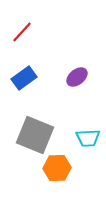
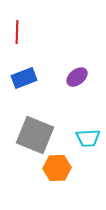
red line: moved 5 px left; rotated 40 degrees counterclockwise
blue rectangle: rotated 15 degrees clockwise
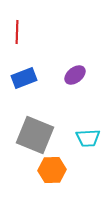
purple ellipse: moved 2 px left, 2 px up
orange hexagon: moved 5 px left, 2 px down
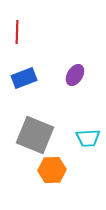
purple ellipse: rotated 20 degrees counterclockwise
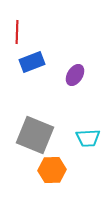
blue rectangle: moved 8 px right, 16 px up
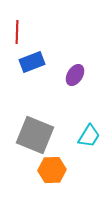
cyan trapezoid: moved 1 px right, 2 px up; rotated 55 degrees counterclockwise
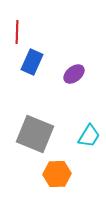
blue rectangle: rotated 45 degrees counterclockwise
purple ellipse: moved 1 px left, 1 px up; rotated 20 degrees clockwise
gray square: moved 1 px up
orange hexagon: moved 5 px right, 4 px down
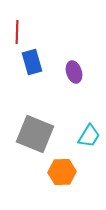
blue rectangle: rotated 40 degrees counterclockwise
purple ellipse: moved 2 px up; rotated 70 degrees counterclockwise
orange hexagon: moved 5 px right, 2 px up
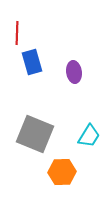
red line: moved 1 px down
purple ellipse: rotated 10 degrees clockwise
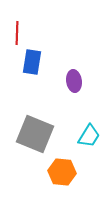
blue rectangle: rotated 25 degrees clockwise
purple ellipse: moved 9 px down
orange hexagon: rotated 8 degrees clockwise
